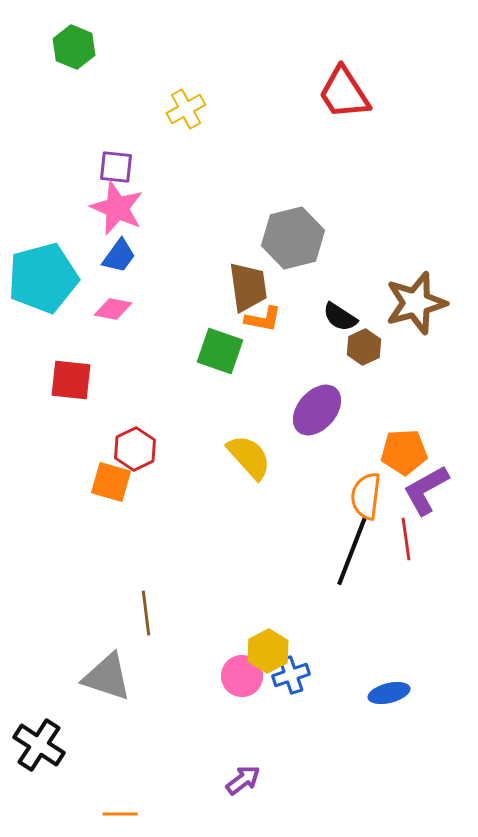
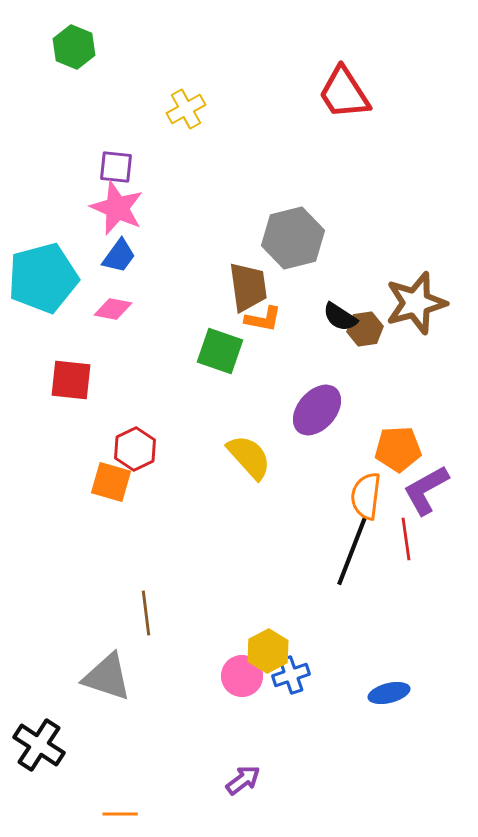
brown hexagon: moved 1 px right, 18 px up; rotated 16 degrees clockwise
orange pentagon: moved 6 px left, 3 px up
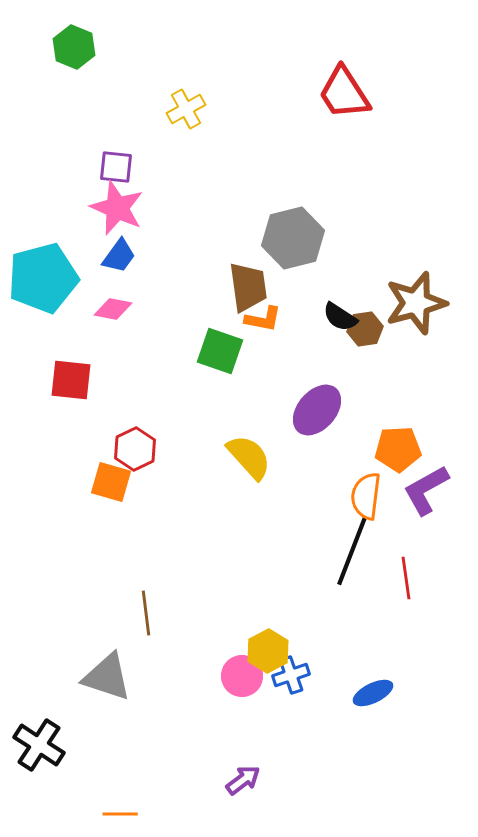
red line: moved 39 px down
blue ellipse: moved 16 px left; rotated 12 degrees counterclockwise
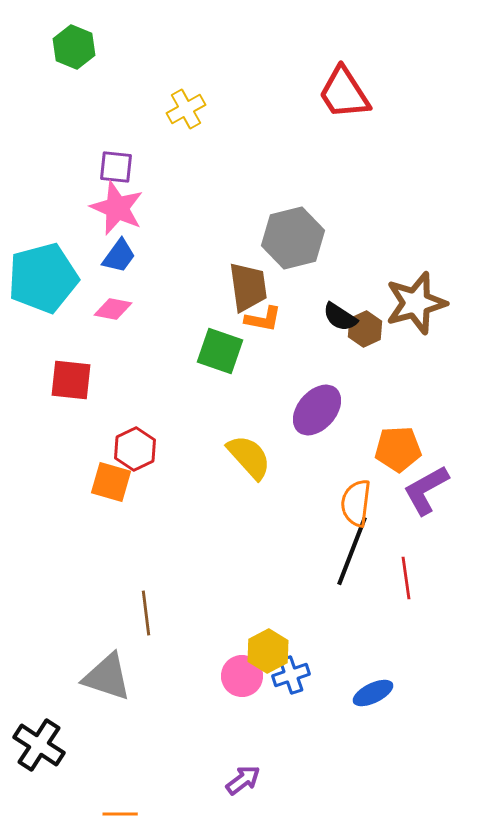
brown hexagon: rotated 16 degrees counterclockwise
orange semicircle: moved 10 px left, 7 px down
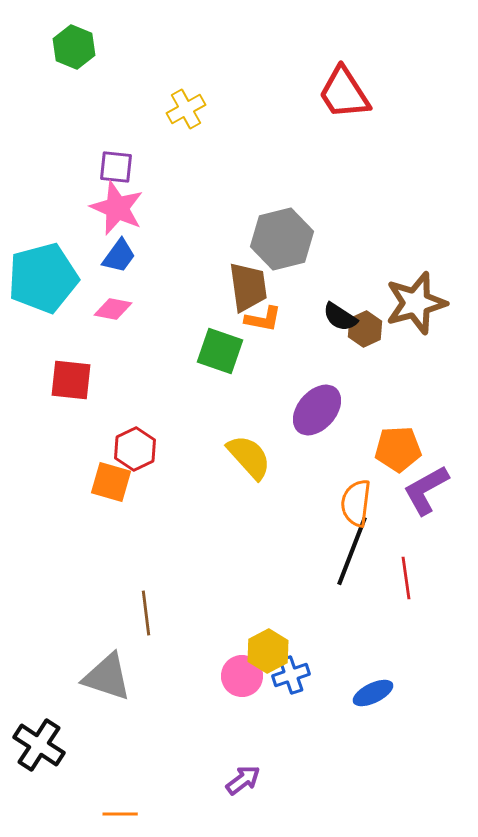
gray hexagon: moved 11 px left, 1 px down
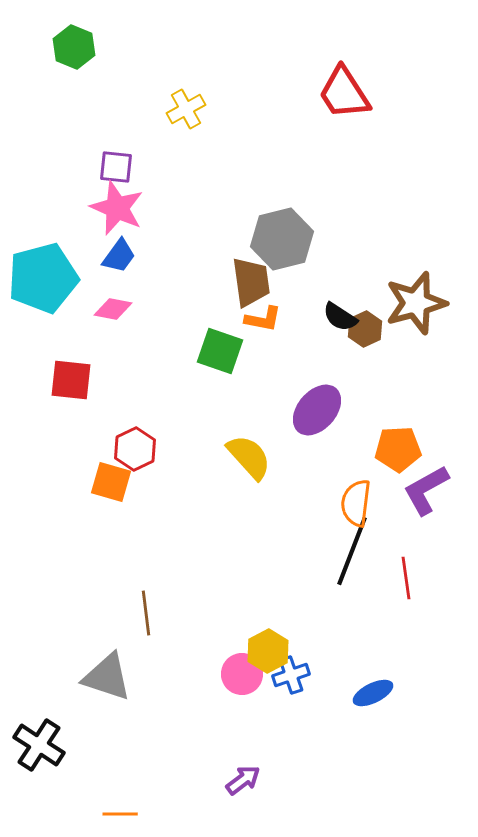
brown trapezoid: moved 3 px right, 5 px up
pink circle: moved 2 px up
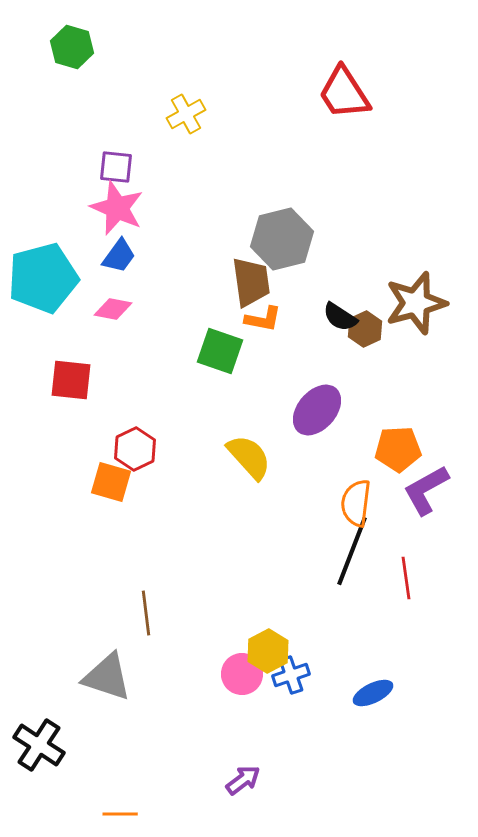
green hexagon: moved 2 px left; rotated 6 degrees counterclockwise
yellow cross: moved 5 px down
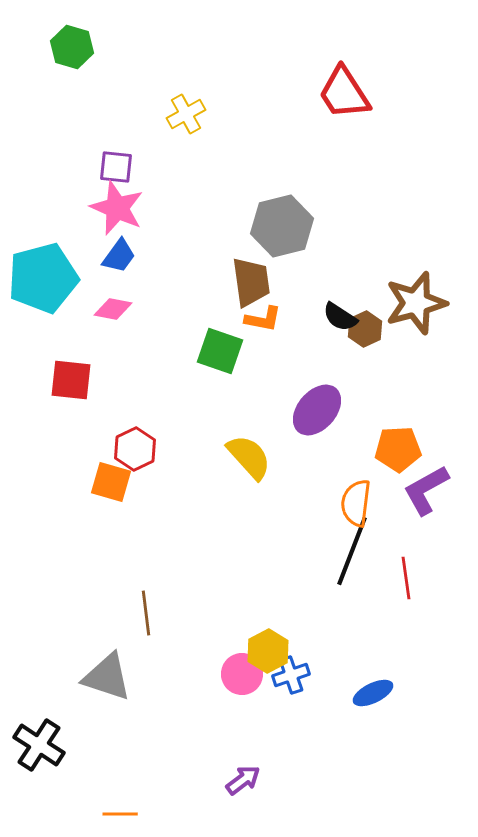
gray hexagon: moved 13 px up
